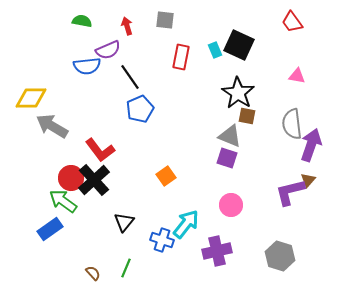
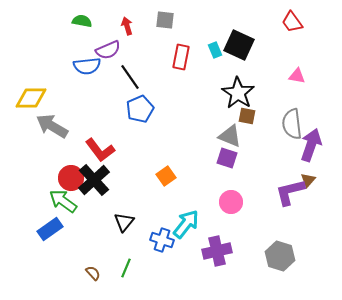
pink circle: moved 3 px up
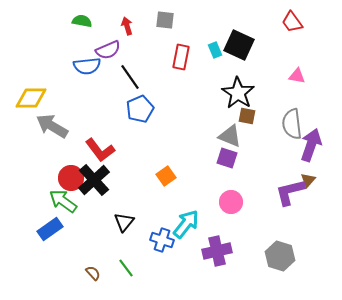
green line: rotated 60 degrees counterclockwise
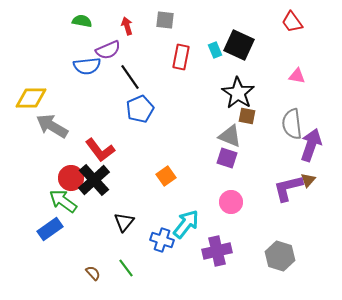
purple L-shape: moved 2 px left, 4 px up
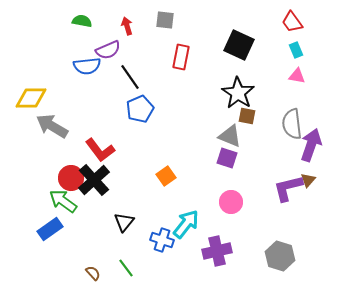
cyan rectangle: moved 81 px right
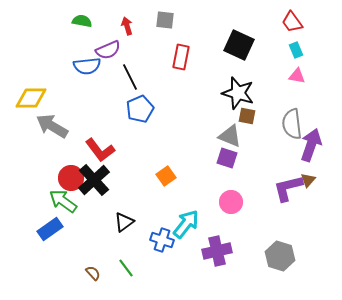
black line: rotated 8 degrees clockwise
black star: rotated 16 degrees counterclockwise
black triangle: rotated 15 degrees clockwise
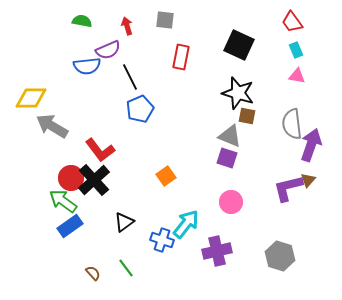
blue rectangle: moved 20 px right, 3 px up
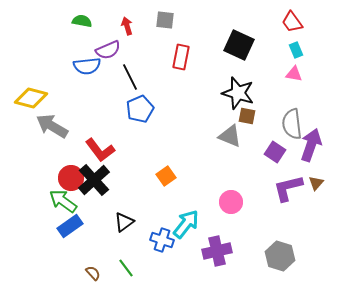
pink triangle: moved 3 px left, 2 px up
yellow diamond: rotated 16 degrees clockwise
purple square: moved 48 px right, 6 px up; rotated 15 degrees clockwise
brown triangle: moved 8 px right, 3 px down
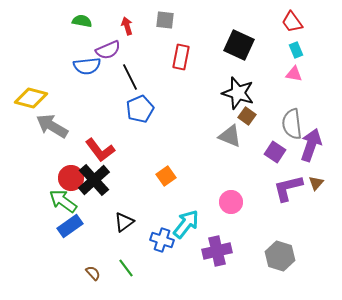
brown square: rotated 24 degrees clockwise
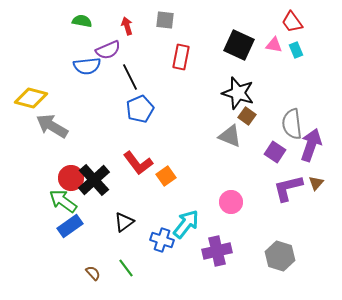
pink triangle: moved 20 px left, 29 px up
red L-shape: moved 38 px right, 13 px down
